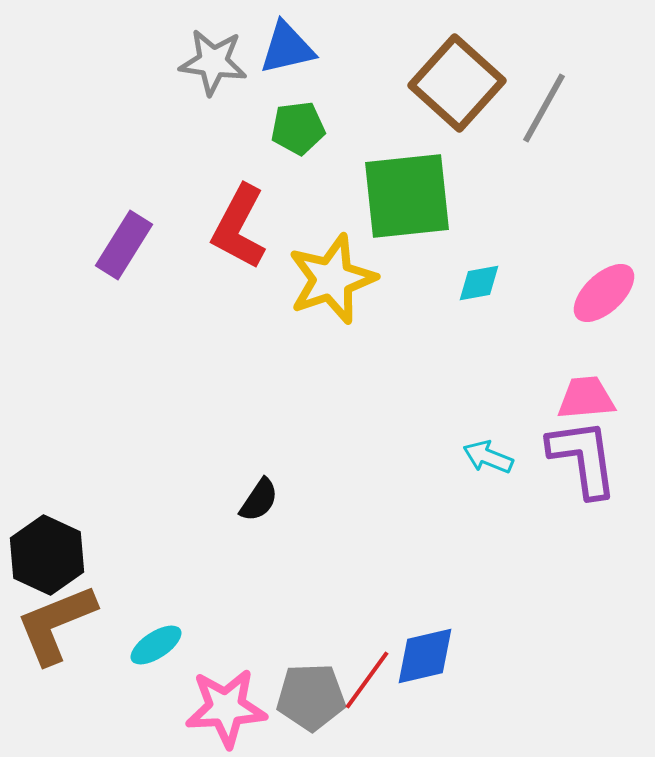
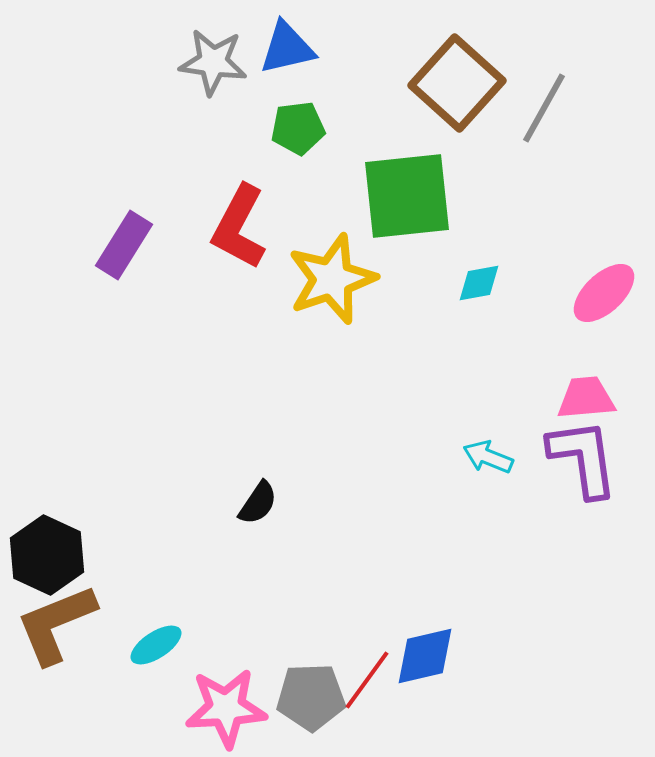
black semicircle: moved 1 px left, 3 px down
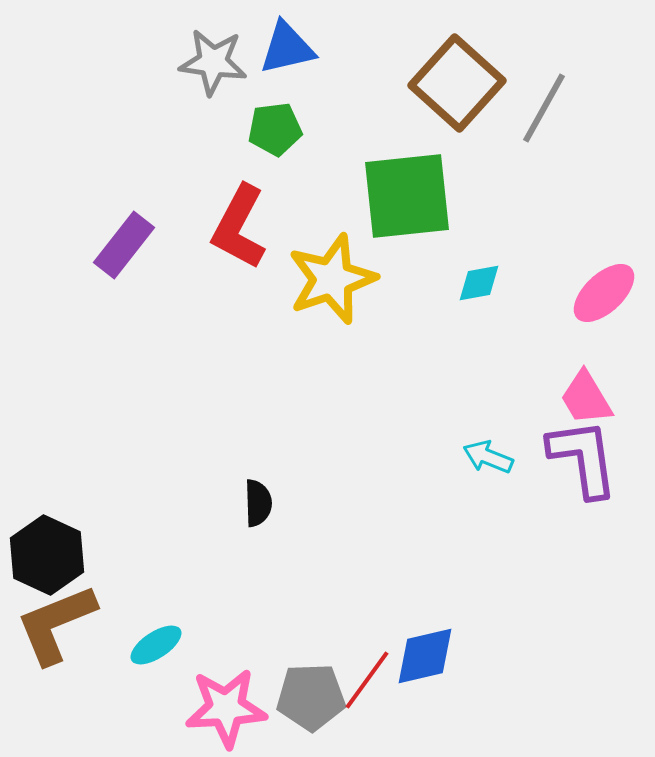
green pentagon: moved 23 px left, 1 px down
purple rectangle: rotated 6 degrees clockwise
pink trapezoid: rotated 116 degrees counterclockwise
black semicircle: rotated 36 degrees counterclockwise
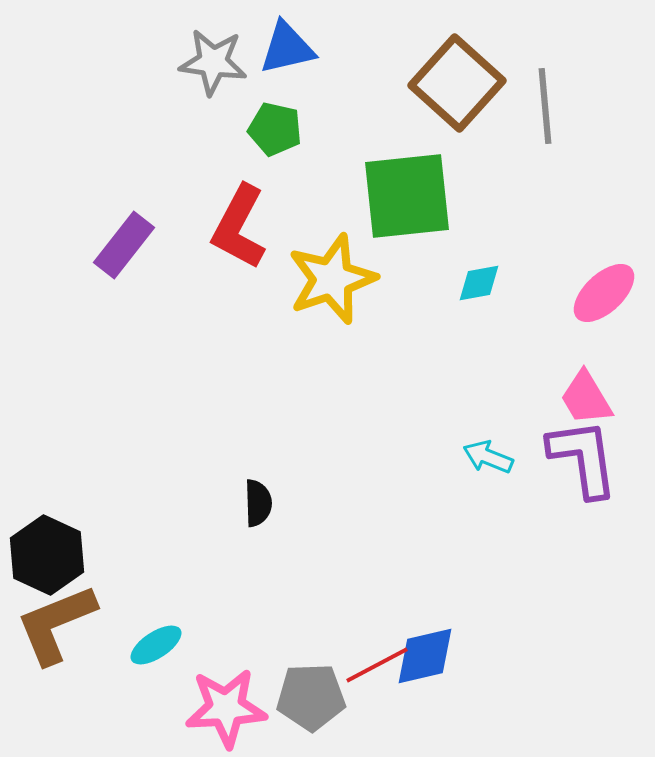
gray line: moved 1 px right, 2 px up; rotated 34 degrees counterclockwise
green pentagon: rotated 20 degrees clockwise
red line: moved 10 px right, 15 px up; rotated 26 degrees clockwise
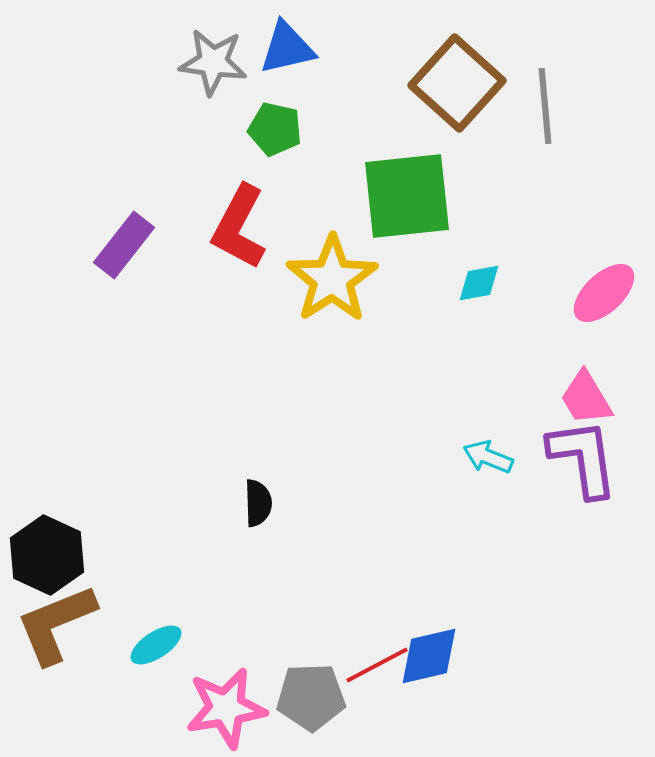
yellow star: rotated 14 degrees counterclockwise
blue diamond: moved 4 px right
pink star: rotated 6 degrees counterclockwise
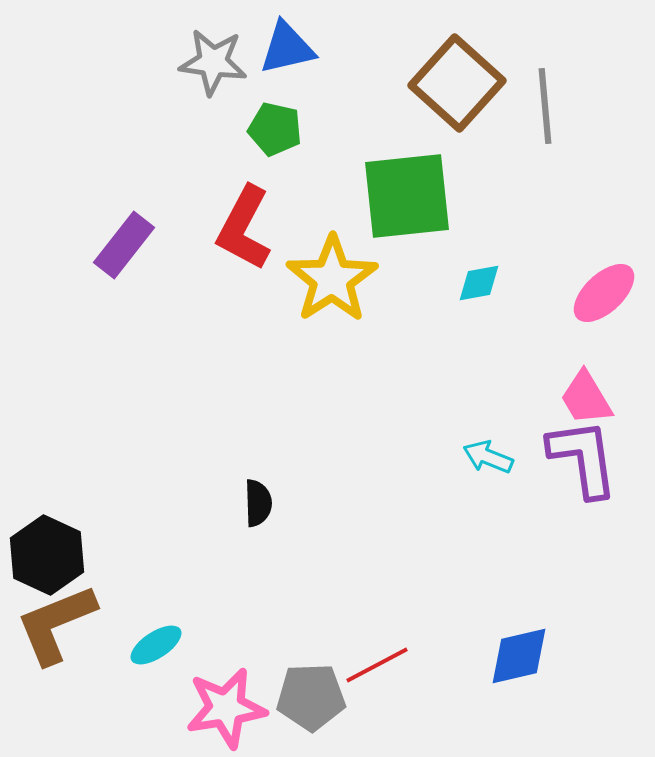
red L-shape: moved 5 px right, 1 px down
blue diamond: moved 90 px right
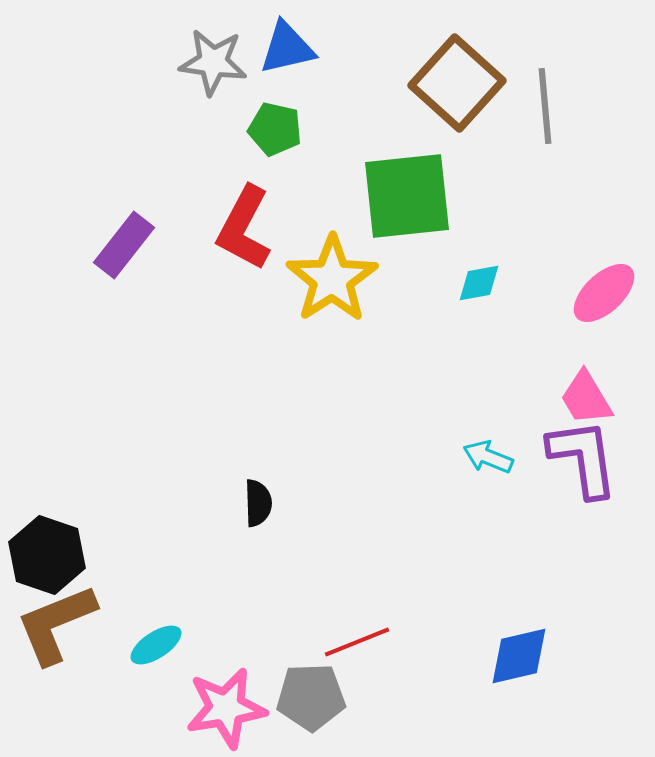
black hexagon: rotated 6 degrees counterclockwise
red line: moved 20 px left, 23 px up; rotated 6 degrees clockwise
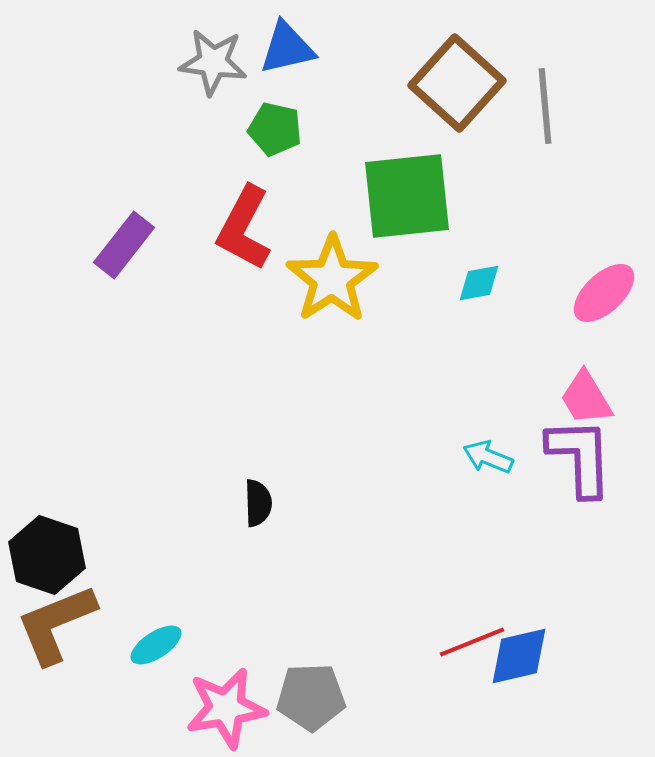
purple L-shape: moved 3 px left, 1 px up; rotated 6 degrees clockwise
red line: moved 115 px right
